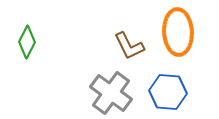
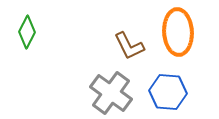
green diamond: moved 10 px up
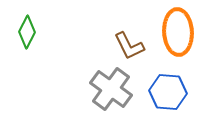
gray cross: moved 4 px up
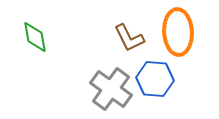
green diamond: moved 8 px right, 5 px down; rotated 36 degrees counterclockwise
brown L-shape: moved 8 px up
blue hexagon: moved 13 px left, 13 px up
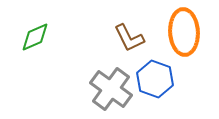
orange ellipse: moved 6 px right
green diamond: rotated 76 degrees clockwise
blue hexagon: rotated 15 degrees clockwise
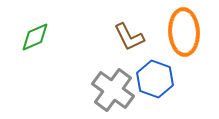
brown L-shape: moved 1 px up
gray cross: moved 2 px right, 1 px down
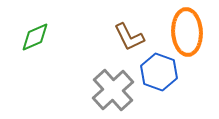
orange ellipse: moved 3 px right
blue hexagon: moved 4 px right, 7 px up
gray cross: rotated 12 degrees clockwise
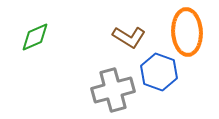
brown L-shape: rotated 32 degrees counterclockwise
gray cross: rotated 27 degrees clockwise
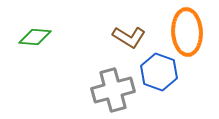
green diamond: rotated 28 degrees clockwise
